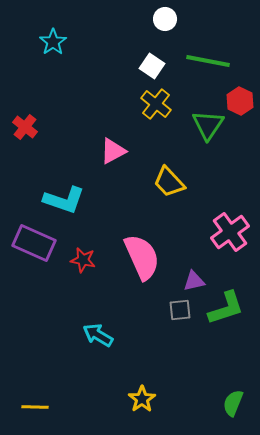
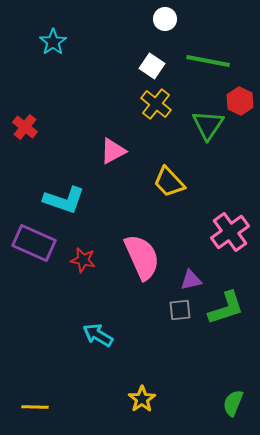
purple triangle: moved 3 px left, 1 px up
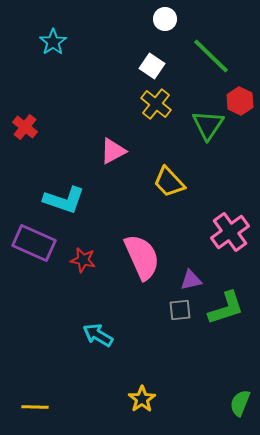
green line: moved 3 px right, 5 px up; rotated 33 degrees clockwise
green semicircle: moved 7 px right
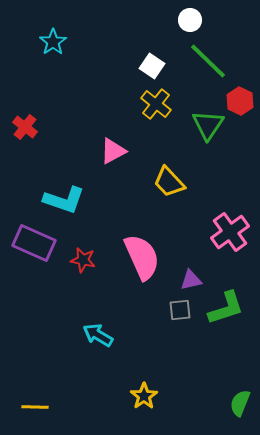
white circle: moved 25 px right, 1 px down
green line: moved 3 px left, 5 px down
yellow star: moved 2 px right, 3 px up
